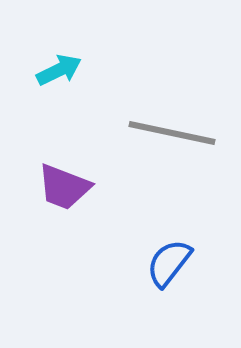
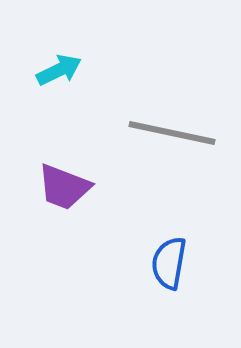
blue semicircle: rotated 28 degrees counterclockwise
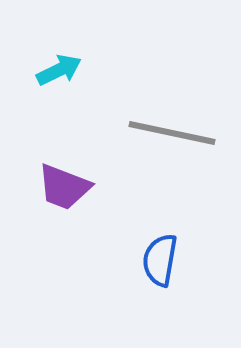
blue semicircle: moved 9 px left, 3 px up
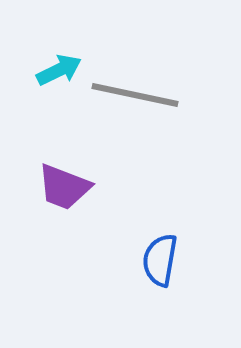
gray line: moved 37 px left, 38 px up
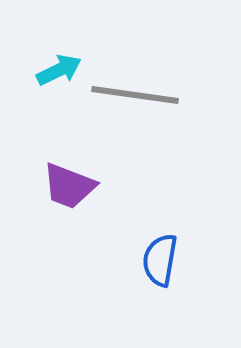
gray line: rotated 4 degrees counterclockwise
purple trapezoid: moved 5 px right, 1 px up
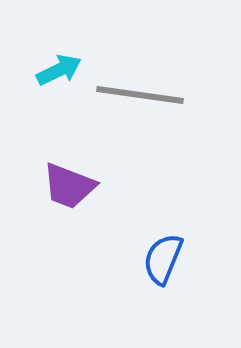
gray line: moved 5 px right
blue semicircle: moved 3 px right, 1 px up; rotated 12 degrees clockwise
